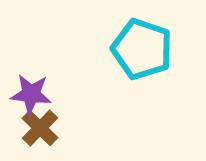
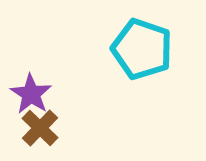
purple star: rotated 27 degrees clockwise
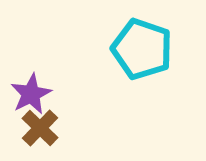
purple star: rotated 12 degrees clockwise
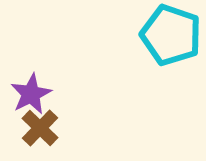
cyan pentagon: moved 29 px right, 14 px up
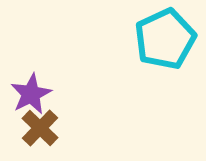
cyan pentagon: moved 6 px left, 4 px down; rotated 28 degrees clockwise
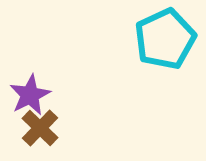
purple star: moved 1 px left, 1 px down
